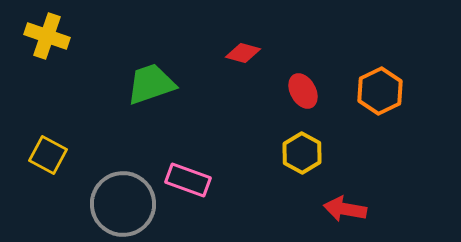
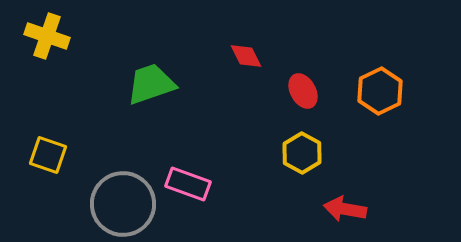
red diamond: moved 3 px right, 3 px down; rotated 48 degrees clockwise
yellow square: rotated 9 degrees counterclockwise
pink rectangle: moved 4 px down
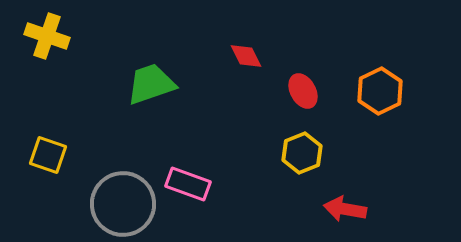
yellow hexagon: rotated 9 degrees clockwise
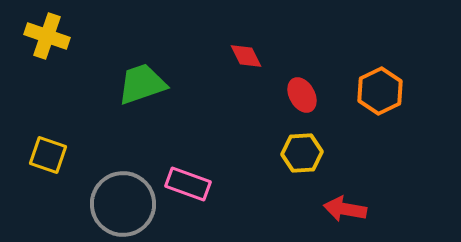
green trapezoid: moved 9 px left
red ellipse: moved 1 px left, 4 px down
yellow hexagon: rotated 18 degrees clockwise
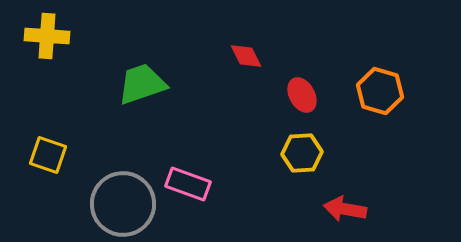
yellow cross: rotated 15 degrees counterclockwise
orange hexagon: rotated 18 degrees counterclockwise
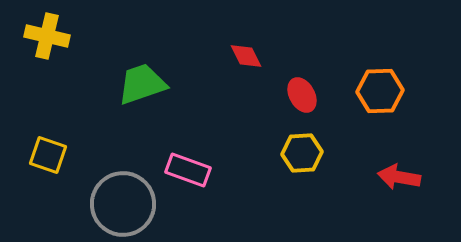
yellow cross: rotated 9 degrees clockwise
orange hexagon: rotated 18 degrees counterclockwise
pink rectangle: moved 14 px up
red arrow: moved 54 px right, 32 px up
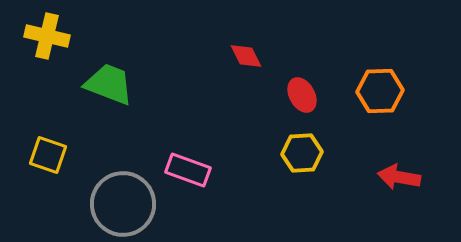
green trapezoid: moved 33 px left; rotated 40 degrees clockwise
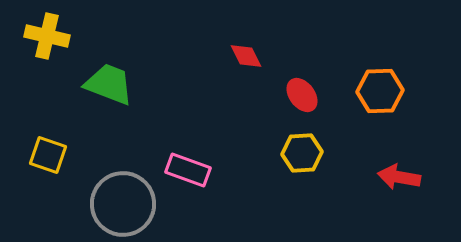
red ellipse: rotated 8 degrees counterclockwise
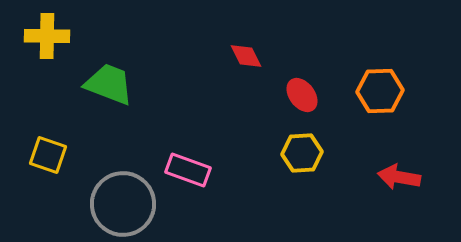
yellow cross: rotated 12 degrees counterclockwise
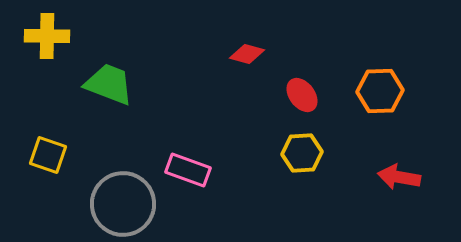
red diamond: moved 1 px right, 2 px up; rotated 48 degrees counterclockwise
